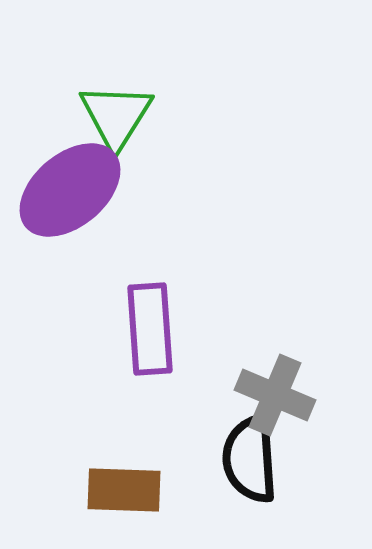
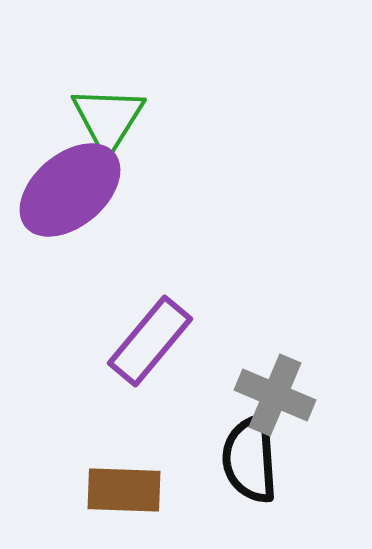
green triangle: moved 8 px left, 3 px down
purple rectangle: moved 12 px down; rotated 44 degrees clockwise
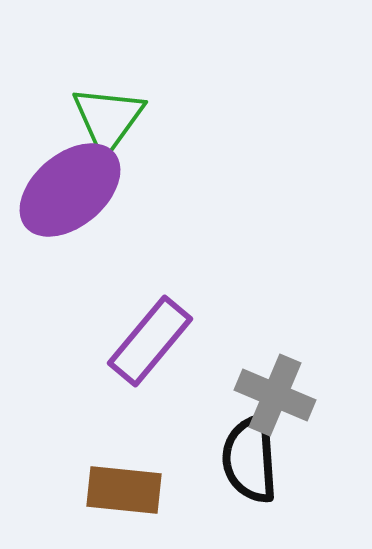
green triangle: rotated 4 degrees clockwise
brown rectangle: rotated 4 degrees clockwise
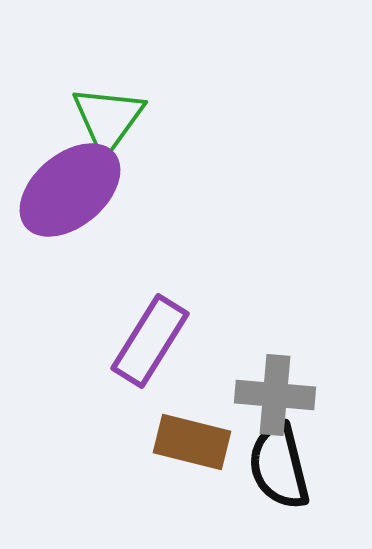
purple rectangle: rotated 8 degrees counterclockwise
gray cross: rotated 18 degrees counterclockwise
black semicircle: moved 29 px right, 7 px down; rotated 10 degrees counterclockwise
brown rectangle: moved 68 px right, 48 px up; rotated 8 degrees clockwise
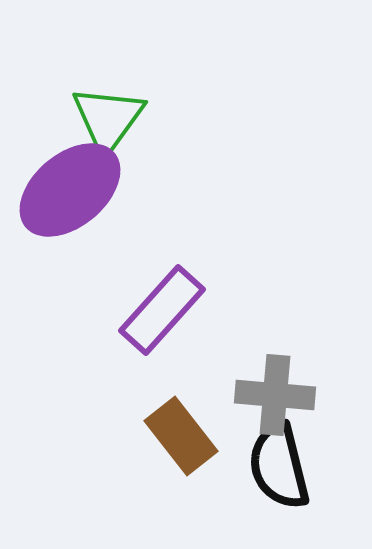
purple rectangle: moved 12 px right, 31 px up; rotated 10 degrees clockwise
brown rectangle: moved 11 px left, 6 px up; rotated 38 degrees clockwise
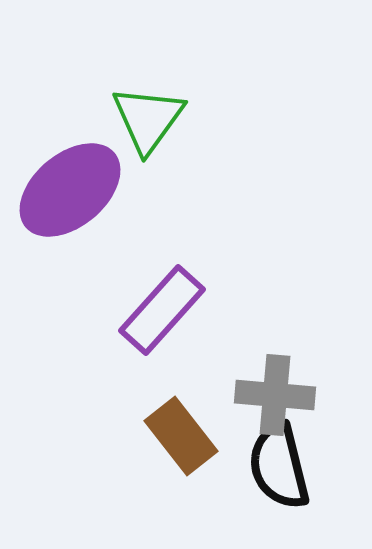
green triangle: moved 40 px right
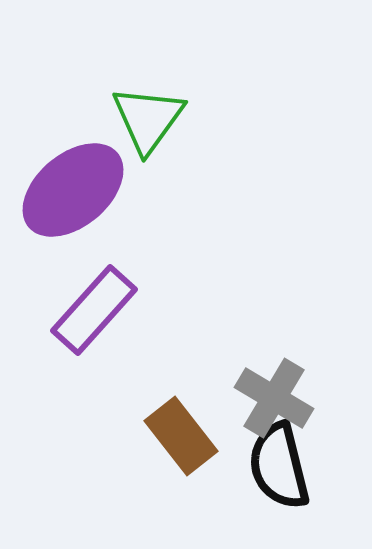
purple ellipse: moved 3 px right
purple rectangle: moved 68 px left
gray cross: moved 1 px left, 3 px down; rotated 26 degrees clockwise
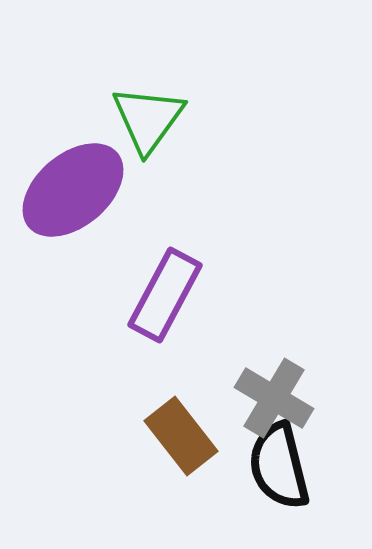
purple rectangle: moved 71 px right, 15 px up; rotated 14 degrees counterclockwise
